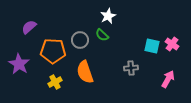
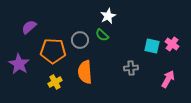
orange semicircle: rotated 15 degrees clockwise
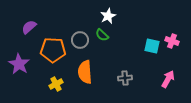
pink cross: moved 3 px up; rotated 16 degrees counterclockwise
orange pentagon: moved 1 px up
gray cross: moved 6 px left, 10 px down
yellow cross: moved 1 px right, 2 px down
